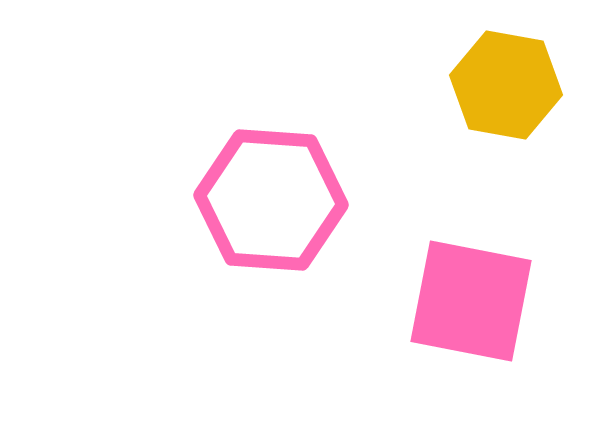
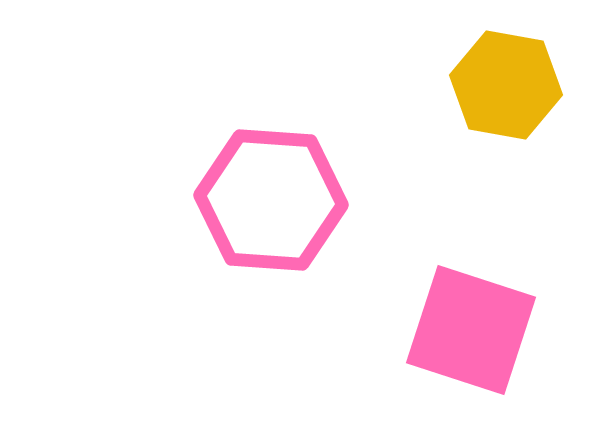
pink square: moved 29 px down; rotated 7 degrees clockwise
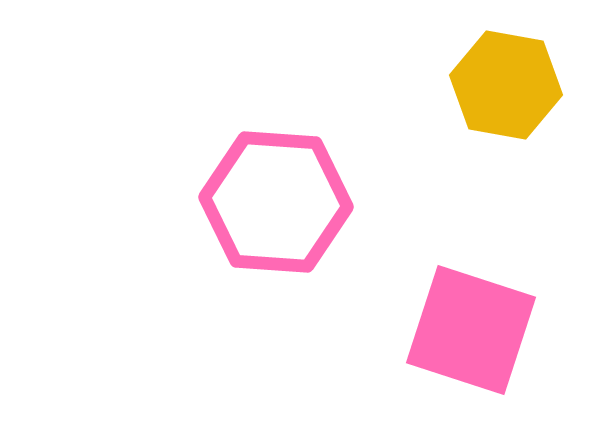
pink hexagon: moved 5 px right, 2 px down
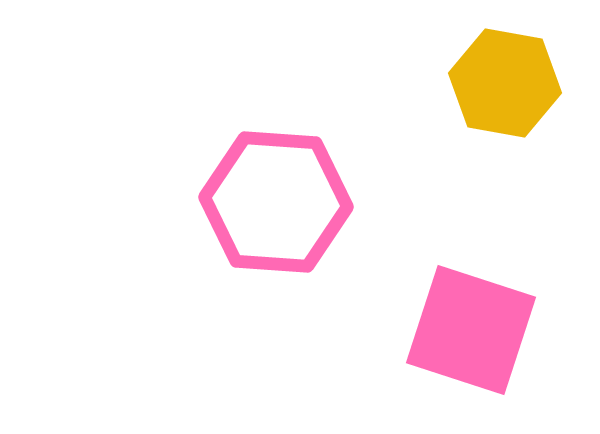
yellow hexagon: moved 1 px left, 2 px up
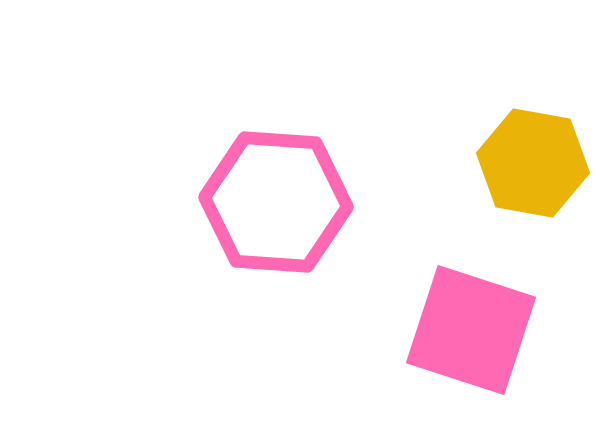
yellow hexagon: moved 28 px right, 80 px down
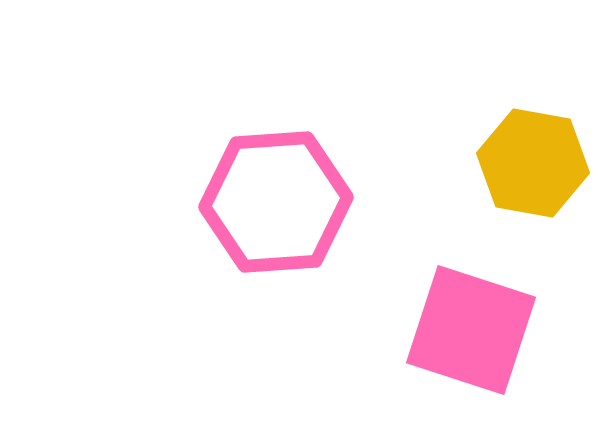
pink hexagon: rotated 8 degrees counterclockwise
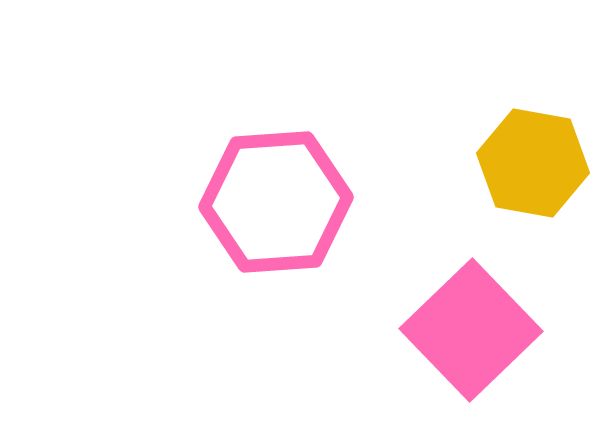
pink square: rotated 28 degrees clockwise
